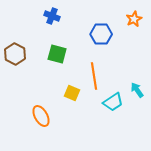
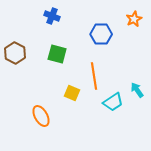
brown hexagon: moved 1 px up
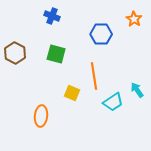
orange star: rotated 14 degrees counterclockwise
green square: moved 1 px left
orange ellipse: rotated 35 degrees clockwise
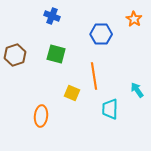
brown hexagon: moved 2 px down; rotated 15 degrees clockwise
cyan trapezoid: moved 3 px left, 7 px down; rotated 125 degrees clockwise
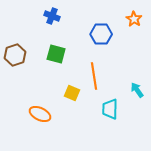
orange ellipse: moved 1 px left, 2 px up; rotated 70 degrees counterclockwise
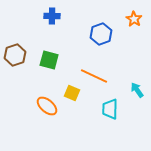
blue cross: rotated 21 degrees counterclockwise
blue hexagon: rotated 20 degrees counterclockwise
green square: moved 7 px left, 6 px down
orange line: rotated 56 degrees counterclockwise
orange ellipse: moved 7 px right, 8 px up; rotated 15 degrees clockwise
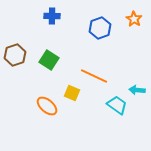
blue hexagon: moved 1 px left, 6 px up
green square: rotated 18 degrees clockwise
cyan arrow: rotated 49 degrees counterclockwise
cyan trapezoid: moved 7 px right, 4 px up; rotated 125 degrees clockwise
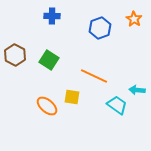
brown hexagon: rotated 15 degrees counterclockwise
yellow square: moved 4 px down; rotated 14 degrees counterclockwise
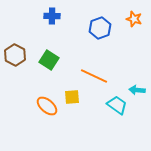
orange star: rotated 14 degrees counterclockwise
yellow square: rotated 14 degrees counterclockwise
